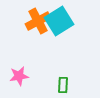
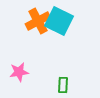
cyan square: rotated 32 degrees counterclockwise
pink star: moved 4 px up
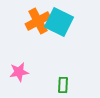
cyan square: moved 1 px down
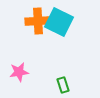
orange cross: rotated 25 degrees clockwise
green rectangle: rotated 21 degrees counterclockwise
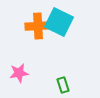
orange cross: moved 5 px down
pink star: moved 1 px down
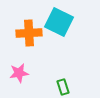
orange cross: moved 9 px left, 7 px down
green rectangle: moved 2 px down
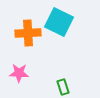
orange cross: moved 1 px left
pink star: rotated 12 degrees clockwise
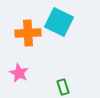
pink star: rotated 24 degrees clockwise
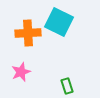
pink star: moved 2 px right, 1 px up; rotated 24 degrees clockwise
green rectangle: moved 4 px right, 1 px up
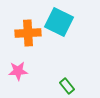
pink star: moved 3 px left, 1 px up; rotated 18 degrees clockwise
green rectangle: rotated 21 degrees counterclockwise
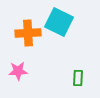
green rectangle: moved 11 px right, 8 px up; rotated 42 degrees clockwise
